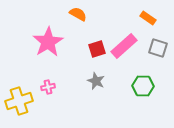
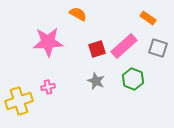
pink star: rotated 28 degrees clockwise
green hexagon: moved 10 px left, 7 px up; rotated 20 degrees clockwise
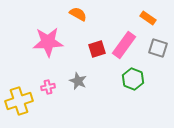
pink rectangle: moved 1 px up; rotated 12 degrees counterclockwise
gray star: moved 18 px left
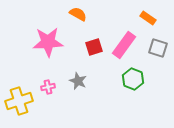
red square: moved 3 px left, 2 px up
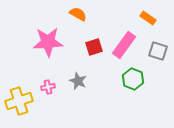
gray square: moved 3 px down
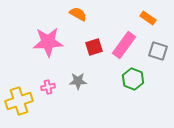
gray star: rotated 24 degrees counterclockwise
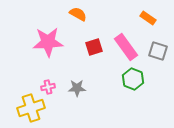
pink rectangle: moved 2 px right, 2 px down; rotated 72 degrees counterclockwise
gray star: moved 1 px left, 7 px down
yellow cross: moved 12 px right, 7 px down
